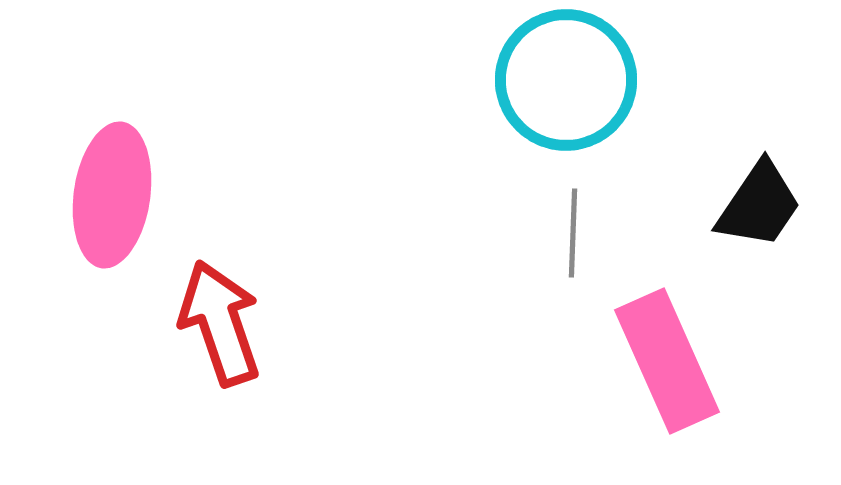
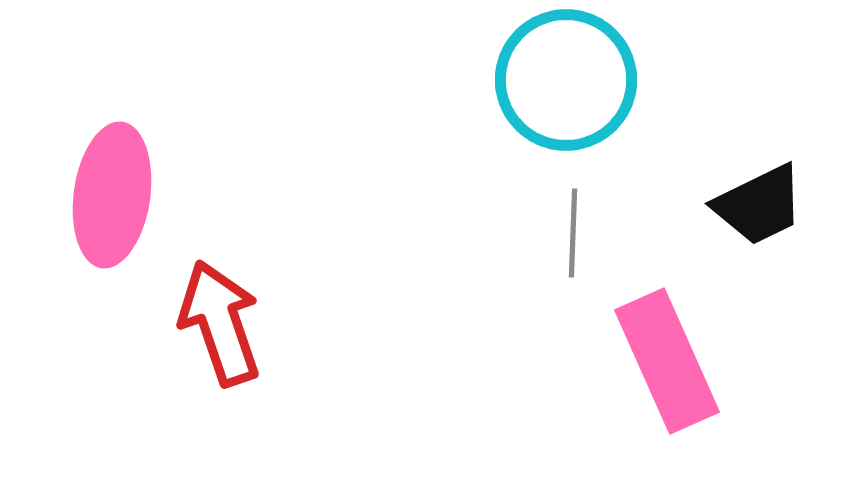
black trapezoid: rotated 30 degrees clockwise
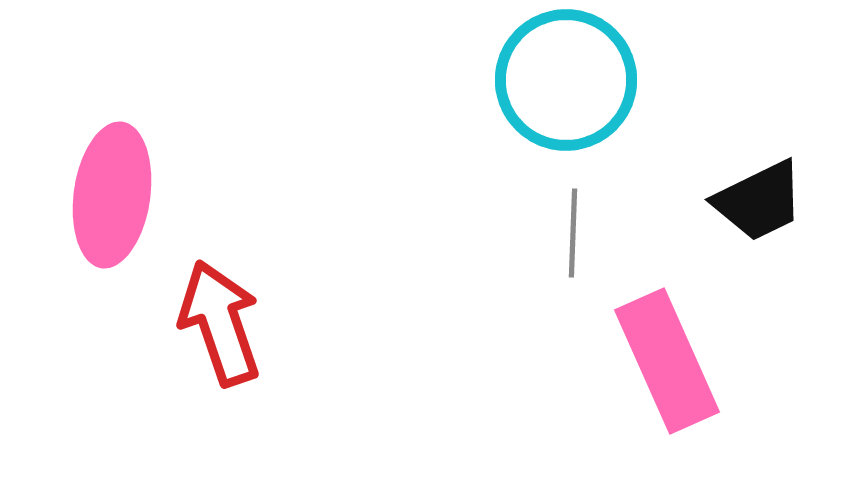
black trapezoid: moved 4 px up
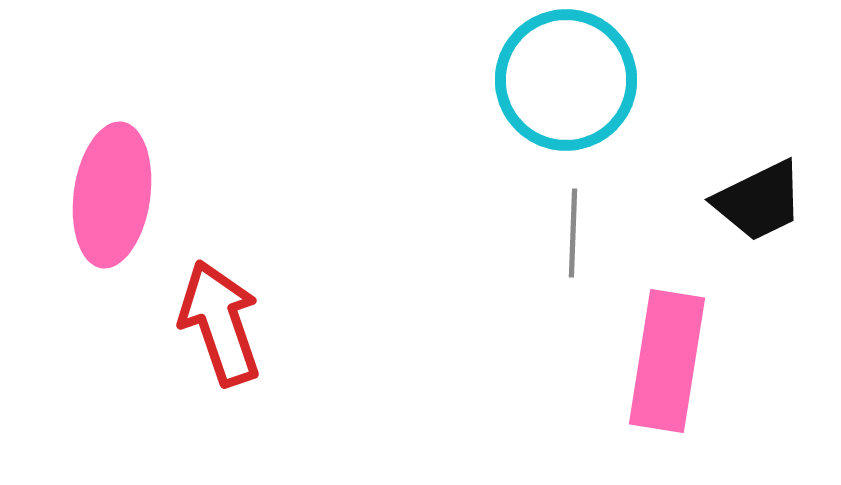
pink rectangle: rotated 33 degrees clockwise
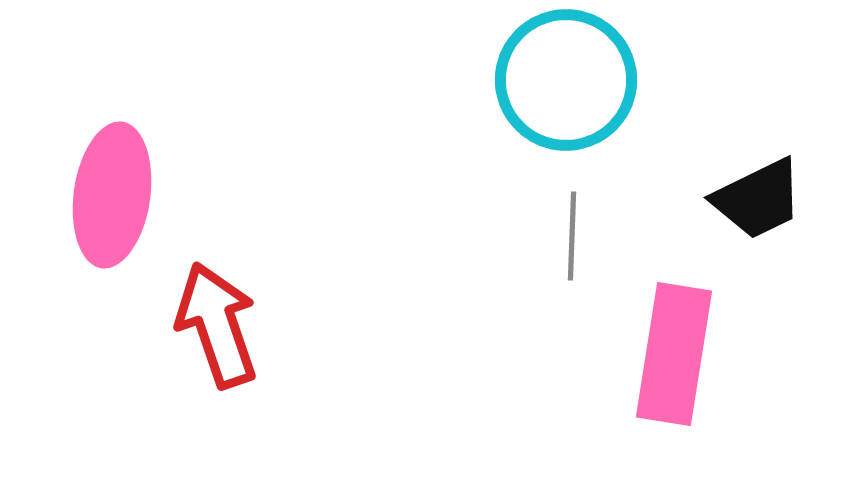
black trapezoid: moved 1 px left, 2 px up
gray line: moved 1 px left, 3 px down
red arrow: moved 3 px left, 2 px down
pink rectangle: moved 7 px right, 7 px up
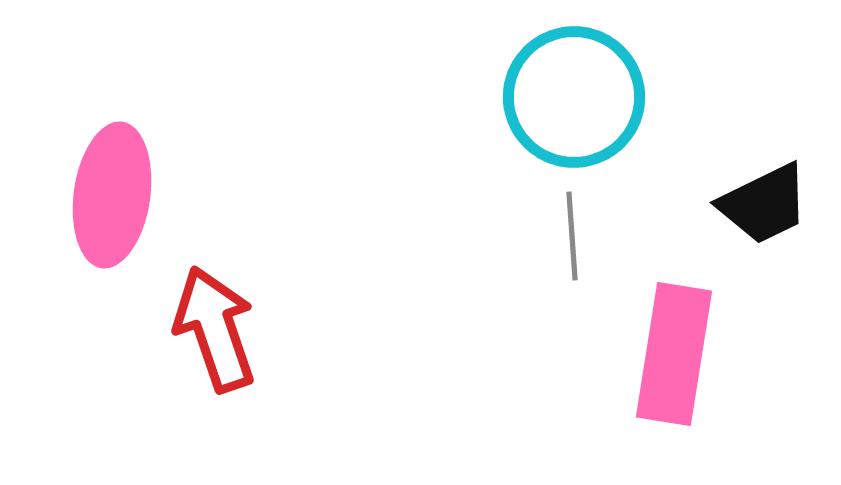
cyan circle: moved 8 px right, 17 px down
black trapezoid: moved 6 px right, 5 px down
gray line: rotated 6 degrees counterclockwise
red arrow: moved 2 px left, 4 px down
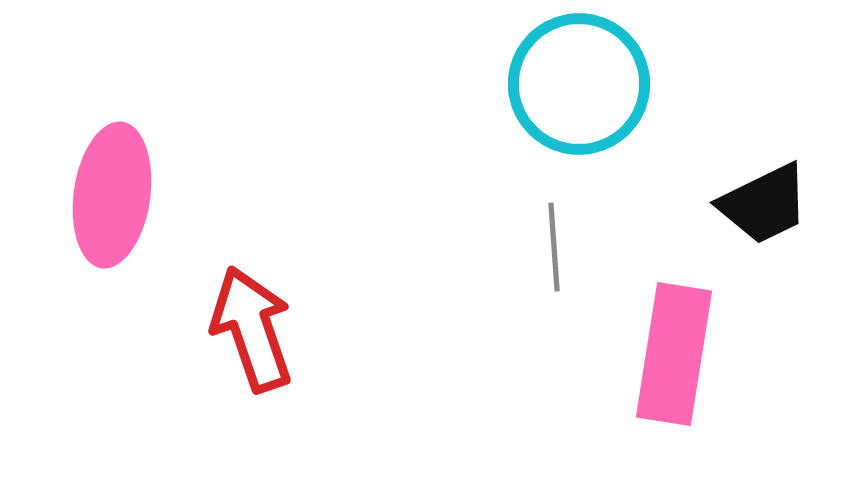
cyan circle: moved 5 px right, 13 px up
gray line: moved 18 px left, 11 px down
red arrow: moved 37 px right
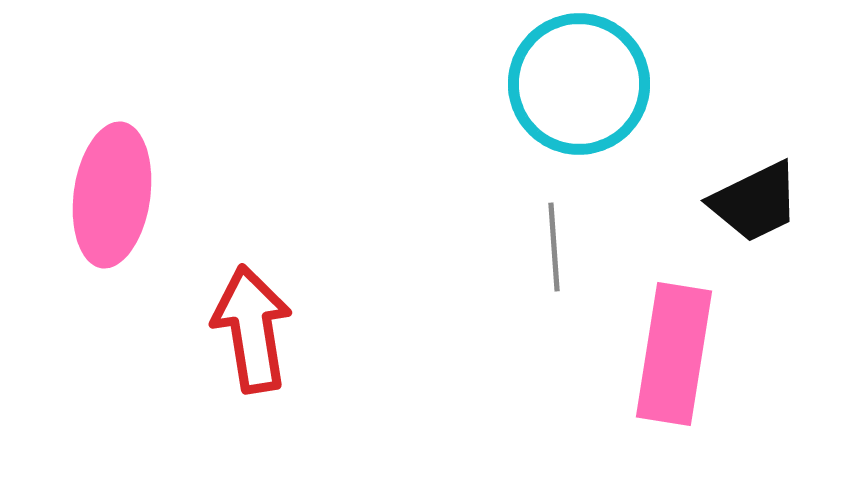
black trapezoid: moved 9 px left, 2 px up
red arrow: rotated 10 degrees clockwise
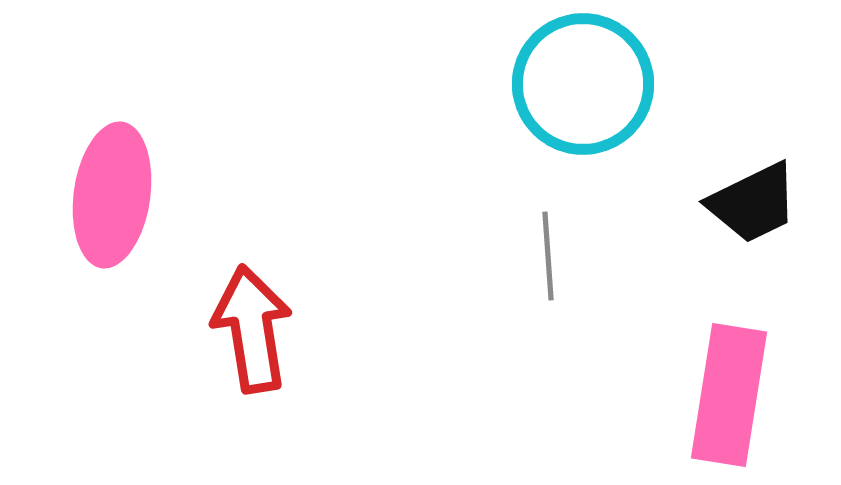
cyan circle: moved 4 px right
black trapezoid: moved 2 px left, 1 px down
gray line: moved 6 px left, 9 px down
pink rectangle: moved 55 px right, 41 px down
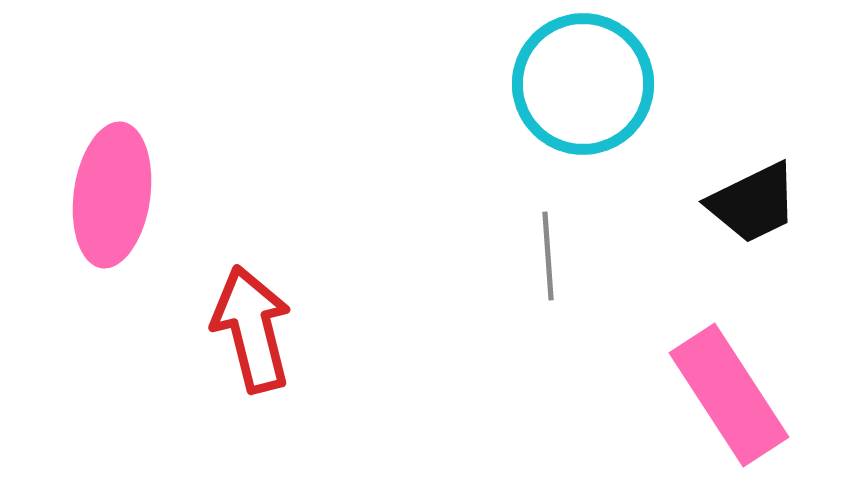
red arrow: rotated 5 degrees counterclockwise
pink rectangle: rotated 42 degrees counterclockwise
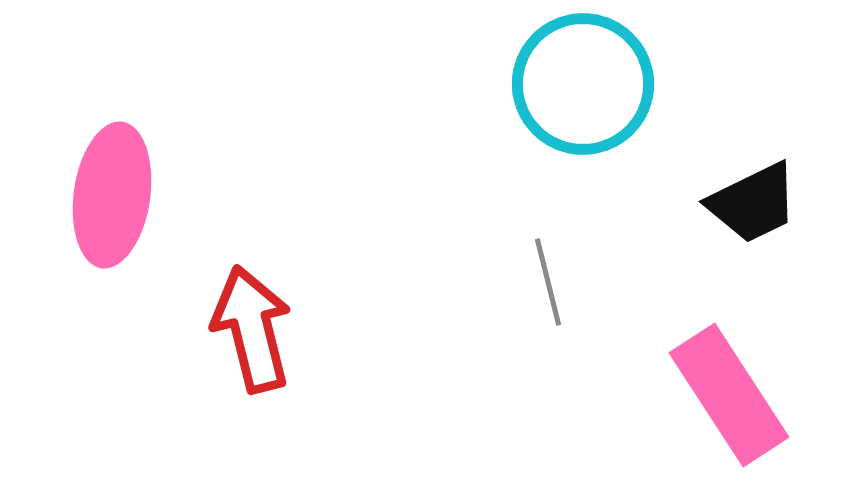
gray line: moved 26 px down; rotated 10 degrees counterclockwise
